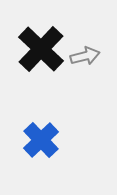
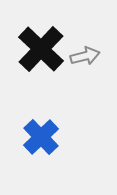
blue cross: moved 3 px up
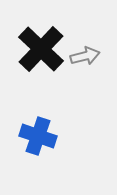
blue cross: moved 3 px left, 1 px up; rotated 27 degrees counterclockwise
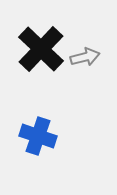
gray arrow: moved 1 px down
